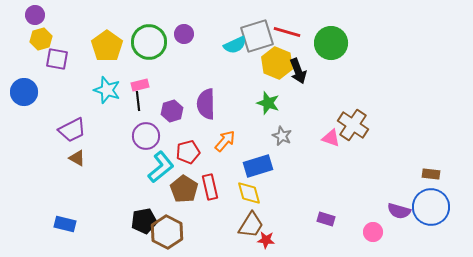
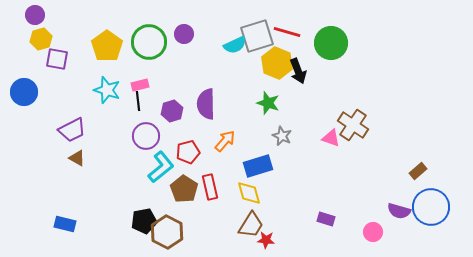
brown rectangle at (431, 174): moved 13 px left, 3 px up; rotated 48 degrees counterclockwise
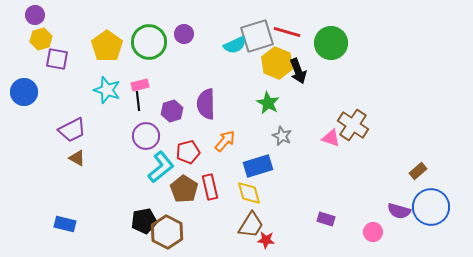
green star at (268, 103): rotated 10 degrees clockwise
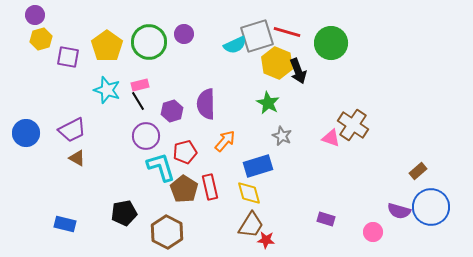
purple square at (57, 59): moved 11 px right, 2 px up
blue circle at (24, 92): moved 2 px right, 41 px down
black line at (138, 101): rotated 24 degrees counterclockwise
red pentagon at (188, 152): moved 3 px left
cyan L-shape at (161, 167): rotated 68 degrees counterclockwise
black pentagon at (144, 221): moved 20 px left, 8 px up
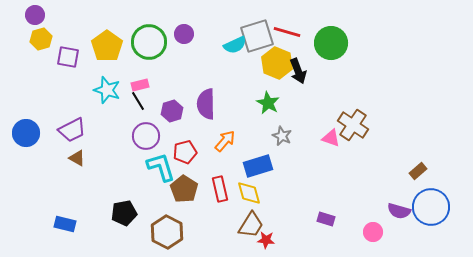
red rectangle at (210, 187): moved 10 px right, 2 px down
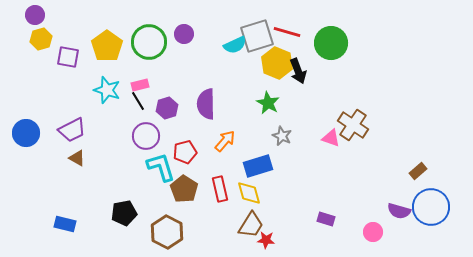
purple hexagon at (172, 111): moved 5 px left, 3 px up
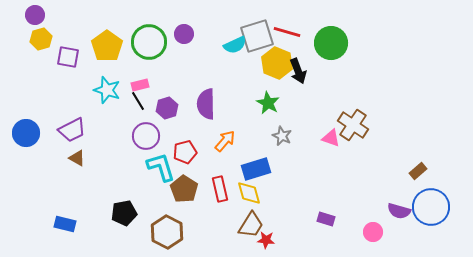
blue rectangle at (258, 166): moved 2 px left, 3 px down
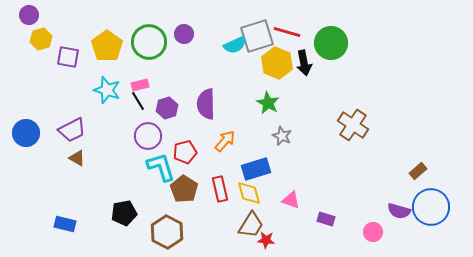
purple circle at (35, 15): moved 6 px left
black arrow at (298, 71): moved 6 px right, 8 px up; rotated 10 degrees clockwise
purple circle at (146, 136): moved 2 px right
pink triangle at (331, 138): moved 40 px left, 62 px down
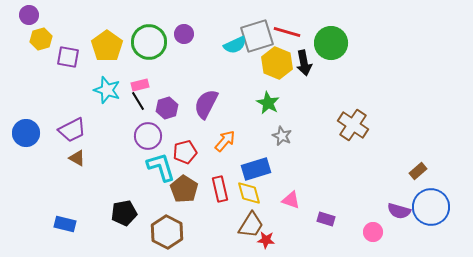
purple semicircle at (206, 104): rotated 28 degrees clockwise
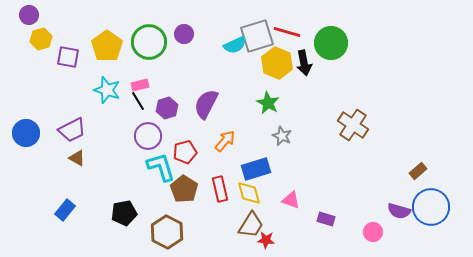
blue rectangle at (65, 224): moved 14 px up; rotated 65 degrees counterclockwise
